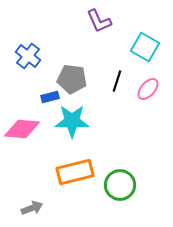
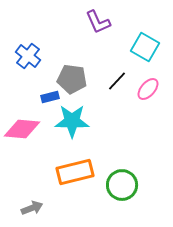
purple L-shape: moved 1 px left, 1 px down
black line: rotated 25 degrees clockwise
green circle: moved 2 px right
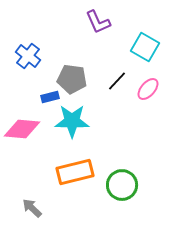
gray arrow: rotated 115 degrees counterclockwise
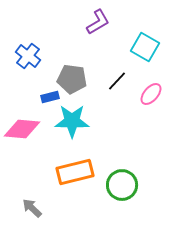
purple L-shape: rotated 96 degrees counterclockwise
pink ellipse: moved 3 px right, 5 px down
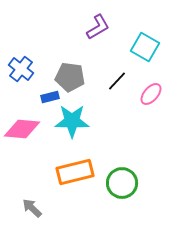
purple L-shape: moved 5 px down
blue cross: moved 7 px left, 13 px down
gray pentagon: moved 2 px left, 2 px up
green circle: moved 2 px up
